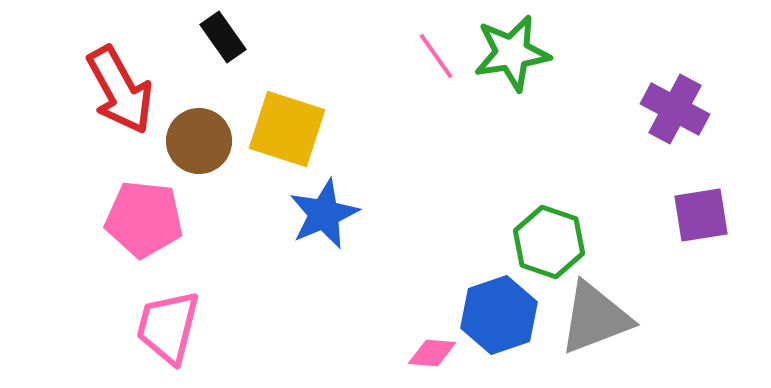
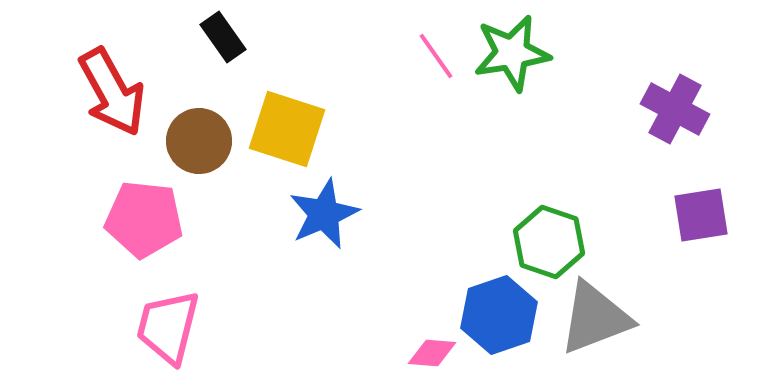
red arrow: moved 8 px left, 2 px down
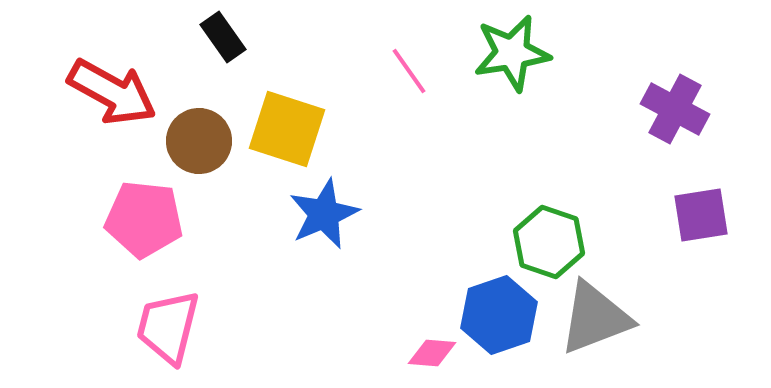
pink line: moved 27 px left, 15 px down
red arrow: rotated 32 degrees counterclockwise
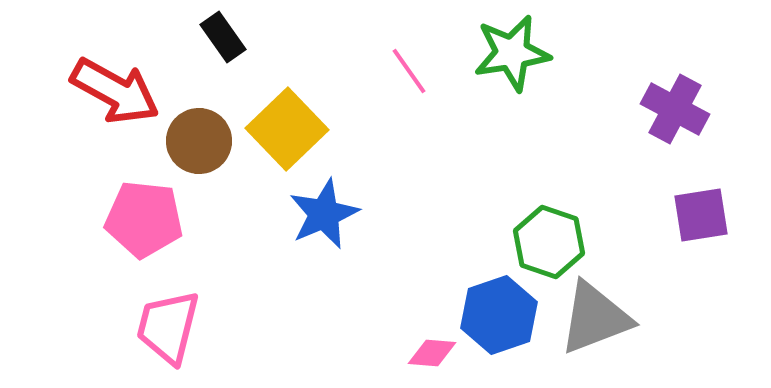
red arrow: moved 3 px right, 1 px up
yellow square: rotated 28 degrees clockwise
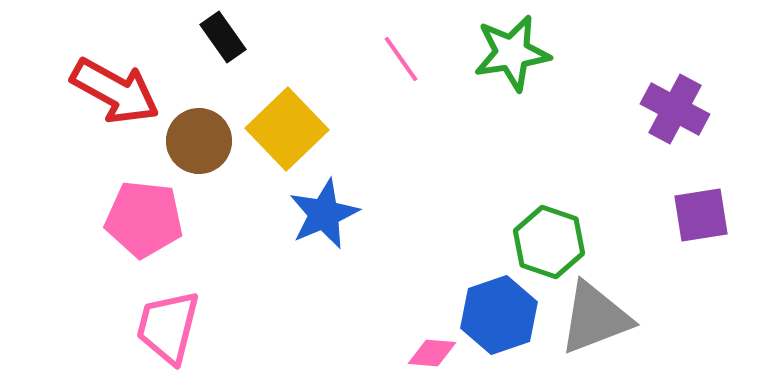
pink line: moved 8 px left, 12 px up
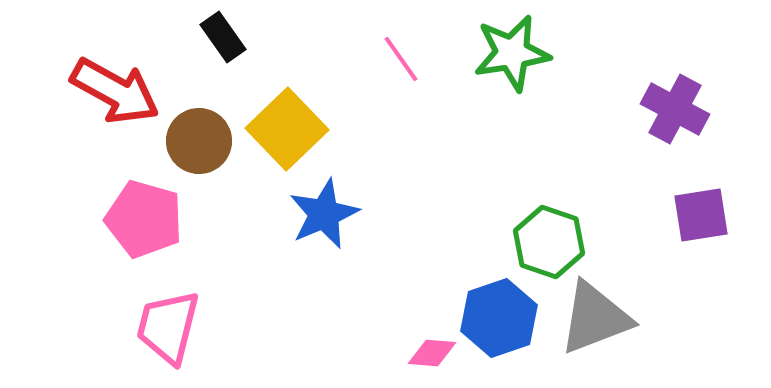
pink pentagon: rotated 10 degrees clockwise
blue hexagon: moved 3 px down
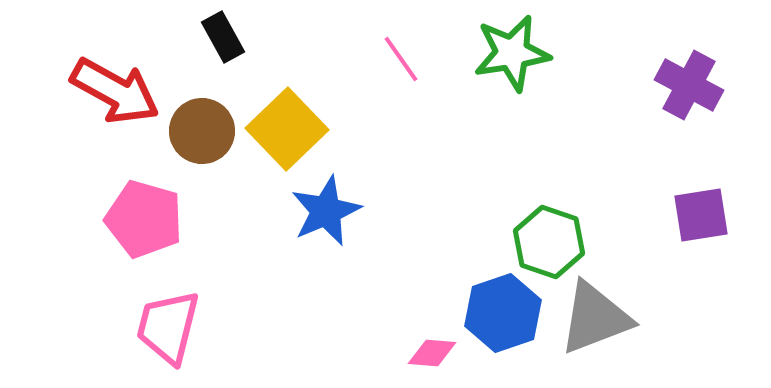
black rectangle: rotated 6 degrees clockwise
purple cross: moved 14 px right, 24 px up
brown circle: moved 3 px right, 10 px up
blue star: moved 2 px right, 3 px up
blue hexagon: moved 4 px right, 5 px up
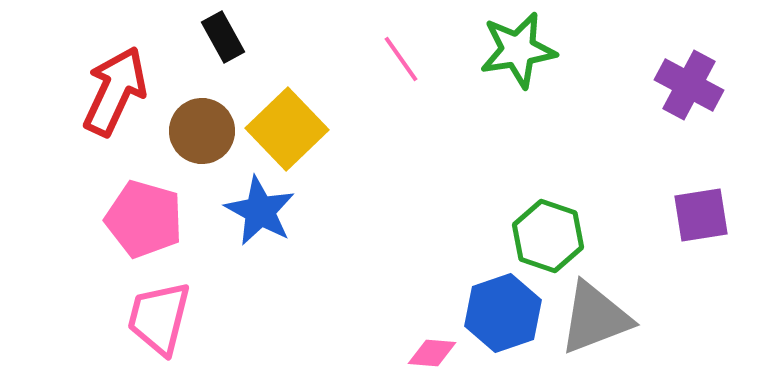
green star: moved 6 px right, 3 px up
red arrow: rotated 94 degrees counterclockwise
blue star: moved 66 px left; rotated 20 degrees counterclockwise
green hexagon: moved 1 px left, 6 px up
pink trapezoid: moved 9 px left, 9 px up
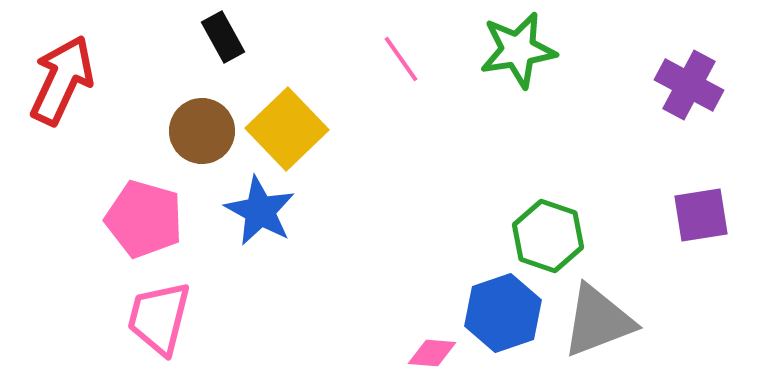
red arrow: moved 53 px left, 11 px up
gray triangle: moved 3 px right, 3 px down
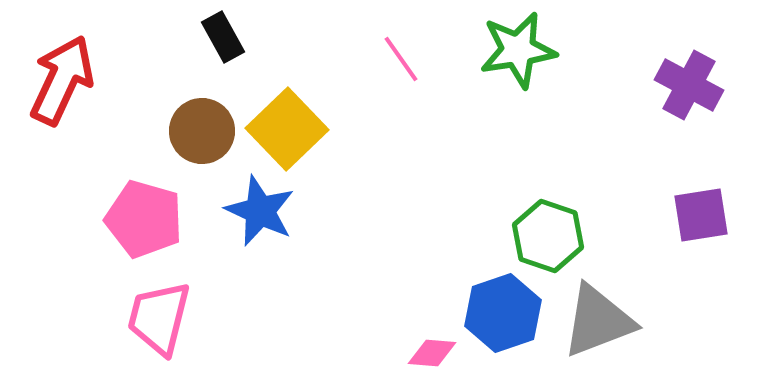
blue star: rotated 4 degrees counterclockwise
